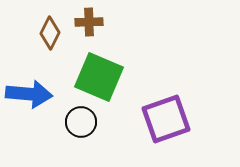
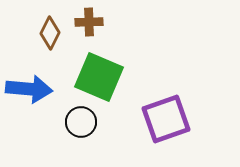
blue arrow: moved 5 px up
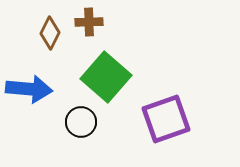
green square: moved 7 px right; rotated 18 degrees clockwise
